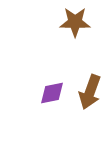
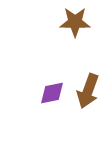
brown arrow: moved 2 px left, 1 px up
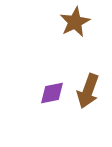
brown star: rotated 28 degrees counterclockwise
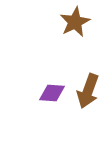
purple diamond: rotated 16 degrees clockwise
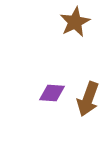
brown arrow: moved 8 px down
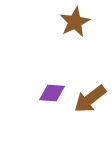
brown arrow: moved 2 px right; rotated 32 degrees clockwise
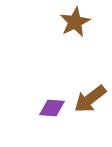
purple diamond: moved 15 px down
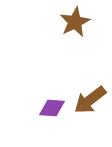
brown arrow: moved 1 px down
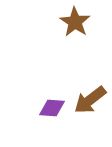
brown star: rotated 12 degrees counterclockwise
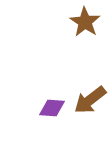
brown star: moved 10 px right
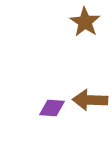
brown arrow: rotated 40 degrees clockwise
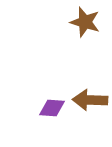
brown star: rotated 16 degrees counterclockwise
